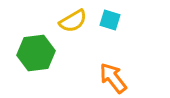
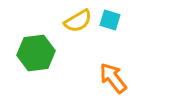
yellow semicircle: moved 5 px right
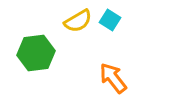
cyan square: rotated 15 degrees clockwise
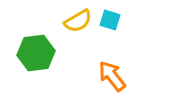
cyan square: rotated 15 degrees counterclockwise
orange arrow: moved 1 px left, 2 px up
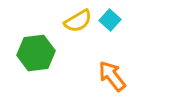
cyan square: rotated 25 degrees clockwise
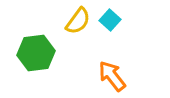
yellow semicircle: rotated 24 degrees counterclockwise
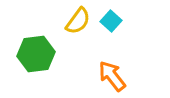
cyan square: moved 1 px right, 1 px down
green hexagon: moved 1 px down
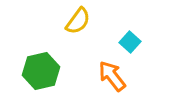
cyan square: moved 19 px right, 21 px down
green hexagon: moved 5 px right, 17 px down; rotated 6 degrees counterclockwise
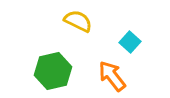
yellow semicircle: rotated 100 degrees counterclockwise
green hexagon: moved 12 px right
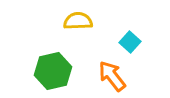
yellow semicircle: rotated 28 degrees counterclockwise
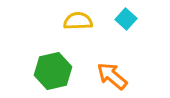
cyan square: moved 4 px left, 23 px up
orange arrow: rotated 12 degrees counterclockwise
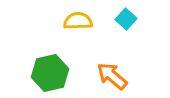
green hexagon: moved 3 px left, 2 px down
